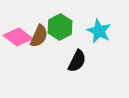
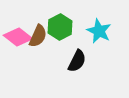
brown semicircle: moved 1 px left
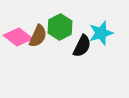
cyan star: moved 2 px right, 2 px down; rotated 30 degrees clockwise
black semicircle: moved 5 px right, 15 px up
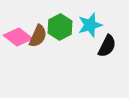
cyan star: moved 11 px left, 8 px up
black semicircle: moved 25 px right
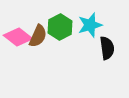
black semicircle: moved 2 px down; rotated 35 degrees counterclockwise
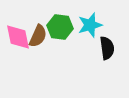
green hexagon: rotated 25 degrees counterclockwise
pink diamond: rotated 40 degrees clockwise
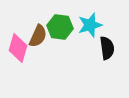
pink diamond: moved 11 px down; rotated 28 degrees clockwise
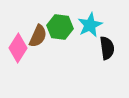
cyan star: rotated 10 degrees counterclockwise
pink diamond: rotated 16 degrees clockwise
